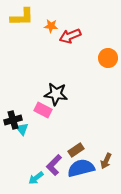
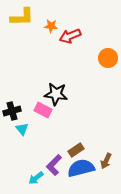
black cross: moved 1 px left, 9 px up
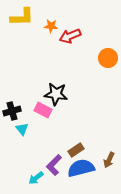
brown arrow: moved 3 px right, 1 px up
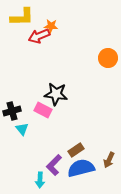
red arrow: moved 31 px left
cyan arrow: moved 4 px right, 2 px down; rotated 49 degrees counterclockwise
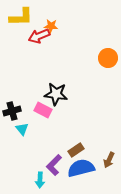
yellow L-shape: moved 1 px left
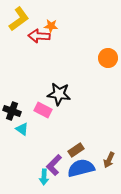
yellow L-shape: moved 2 px left, 2 px down; rotated 35 degrees counterclockwise
red arrow: rotated 25 degrees clockwise
black star: moved 3 px right
black cross: rotated 36 degrees clockwise
cyan triangle: rotated 16 degrees counterclockwise
cyan arrow: moved 4 px right, 3 px up
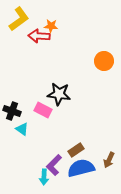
orange circle: moved 4 px left, 3 px down
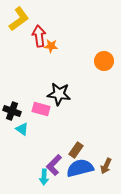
orange star: moved 20 px down
red arrow: rotated 80 degrees clockwise
pink rectangle: moved 2 px left, 1 px up; rotated 12 degrees counterclockwise
brown rectangle: rotated 21 degrees counterclockwise
brown arrow: moved 3 px left, 6 px down
blue semicircle: moved 1 px left
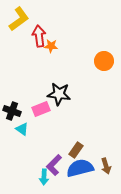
pink rectangle: rotated 36 degrees counterclockwise
brown arrow: rotated 42 degrees counterclockwise
